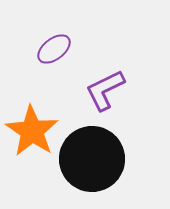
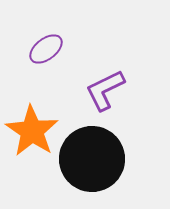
purple ellipse: moved 8 px left
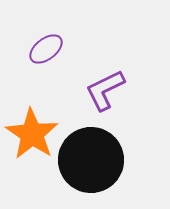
orange star: moved 3 px down
black circle: moved 1 px left, 1 px down
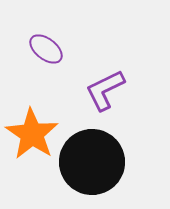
purple ellipse: rotated 76 degrees clockwise
black circle: moved 1 px right, 2 px down
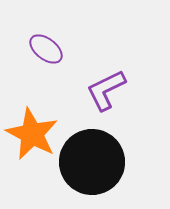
purple L-shape: moved 1 px right
orange star: rotated 6 degrees counterclockwise
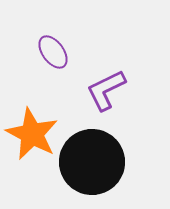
purple ellipse: moved 7 px right, 3 px down; rotated 16 degrees clockwise
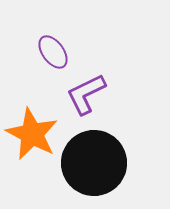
purple L-shape: moved 20 px left, 4 px down
black circle: moved 2 px right, 1 px down
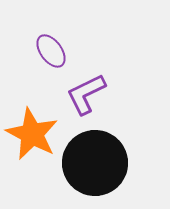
purple ellipse: moved 2 px left, 1 px up
black circle: moved 1 px right
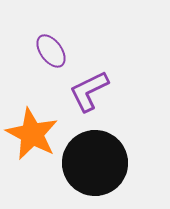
purple L-shape: moved 3 px right, 3 px up
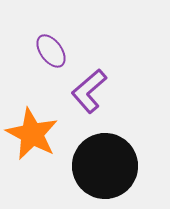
purple L-shape: rotated 15 degrees counterclockwise
black circle: moved 10 px right, 3 px down
